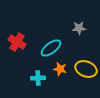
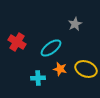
gray star: moved 4 px left, 4 px up; rotated 24 degrees counterclockwise
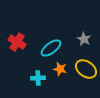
gray star: moved 9 px right, 15 px down; rotated 16 degrees counterclockwise
yellow ellipse: rotated 15 degrees clockwise
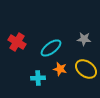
gray star: rotated 24 degrees counterclockwise
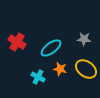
cyan cross: moved 1 px up; rotated 32 degrees clockwise
